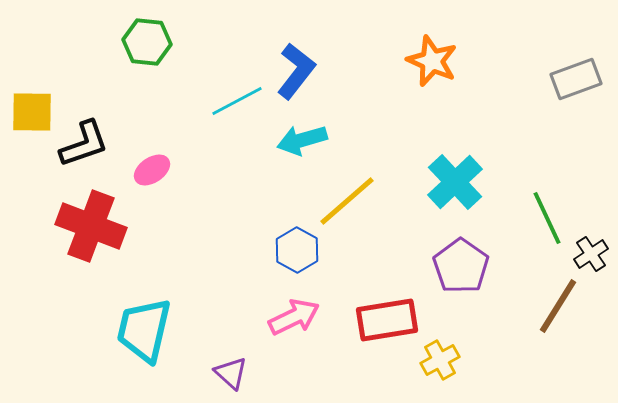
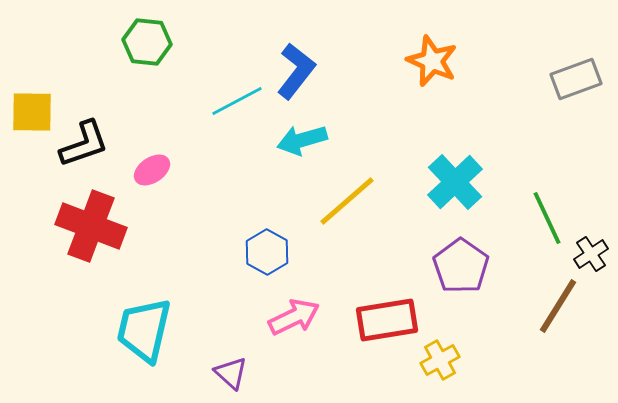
blue hexagon: moved 30 px left, 2 px down
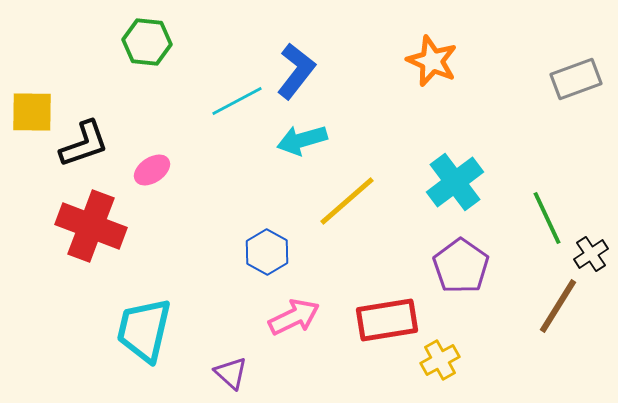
cyan cross: rotated 6 degrees clockwise
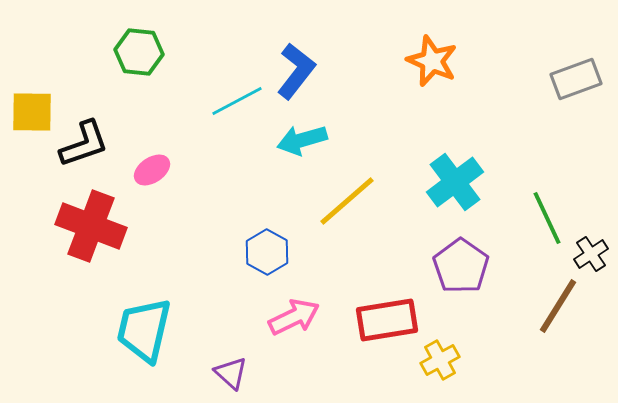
green hexagon: moved 8 px left, 10 px down
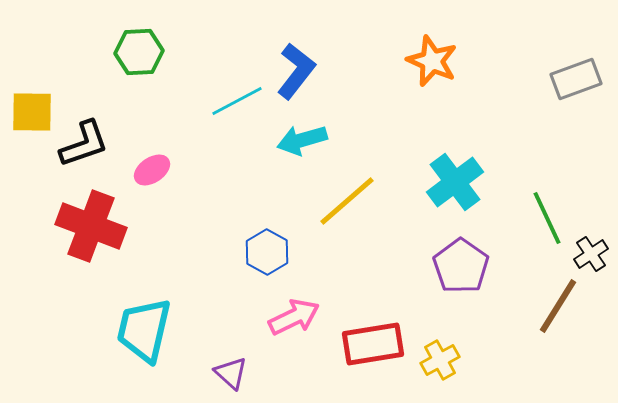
green hexagon: rotated 9 degrees counterclockwise
red rectangle: moved 14 px left, 24 px down
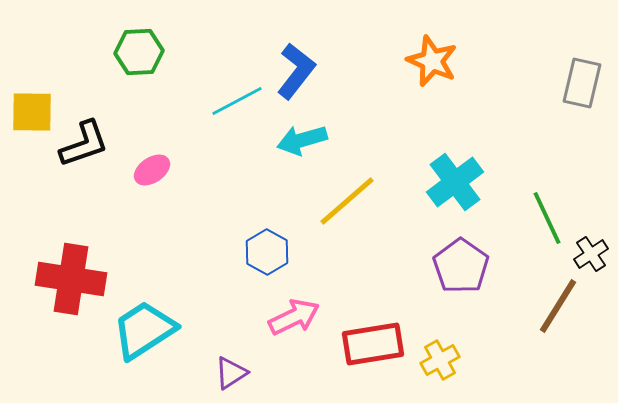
gray rectangle: moved 6 px right, 4 px down; rotated 57 degrees counterclockwise
red cross: moved 20 px left, 53 px down; rotated 12 degrees counterclockwise
cyan trapezoid: rotated 44 degrees clockwise
purple triangle: rotated 45 degrees clockwise
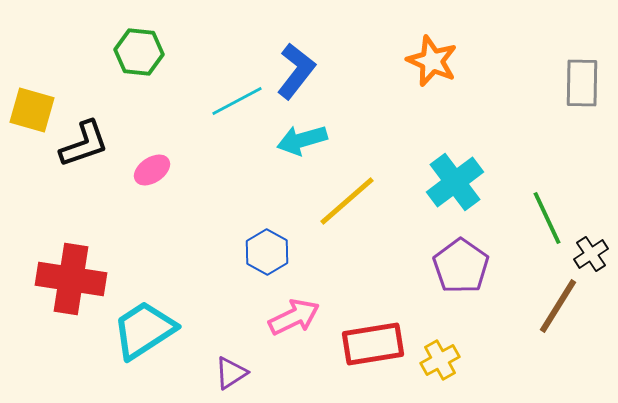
green hexagon: rotated 9 degrees clockwise
gray rectangle: rotated 12 degrees counterclockwise
yellow square: moved 2 px up; rotated 15 degrees clockwise
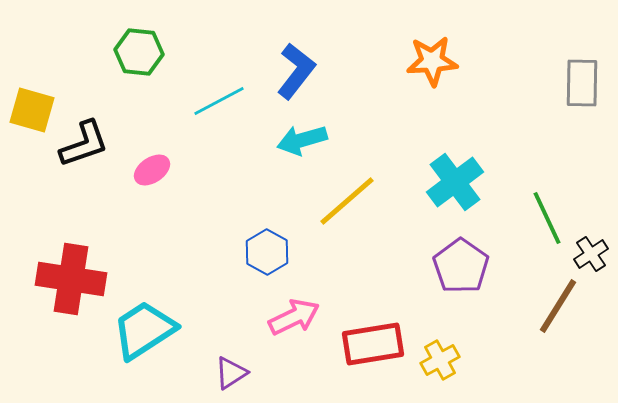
orange star: rotated 27 degrees counterclockwise
cyan line: moved 18 px left
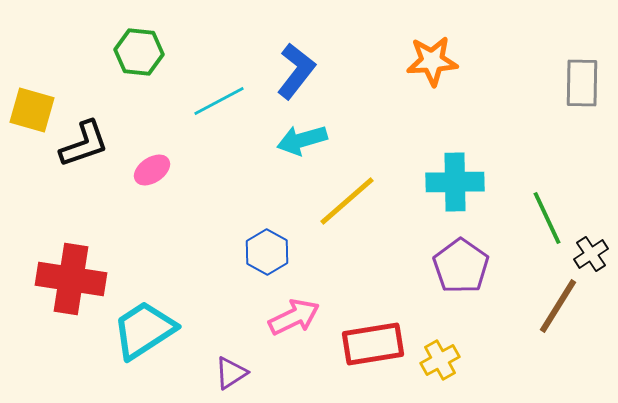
cyan cross: rotated 36 degrees clockwise
